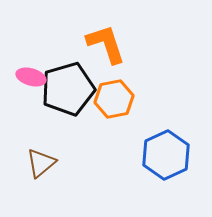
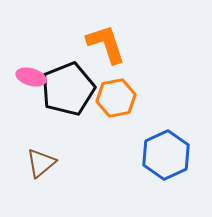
black pentagon: rotated 6 degrees counterclockwise
orange hexagon: moved 2 px right, 1 px up
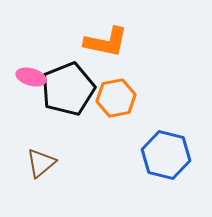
orange L-shape: moved 2 px up; rotated 120 degrees clockwise
blue hexagon: rotated 21 degrees counterclockwise
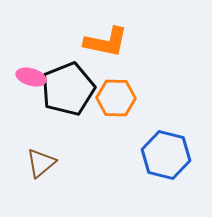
orange hexagon: rotated 12 degrees clockwise
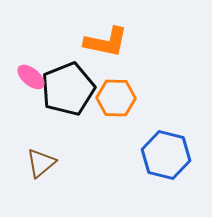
pink ellipse: rotated 24 degrees clockwise
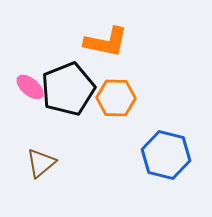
pink ellipse: moved 1 px left, 10 px down
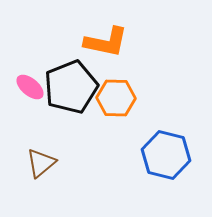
black pentagon: moved 3 px right, 2 px up
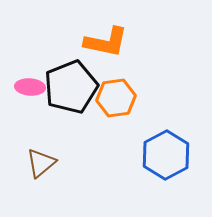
pink ellipse: rotated 36 degrees counterclockwise
orange hexagon: rotated 9 degrees counterclockwise
blue hexagon: rotated 18 degrees clockwise
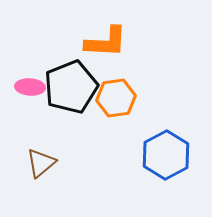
orange L-shape: rotated 9 degrees counterclockwise
